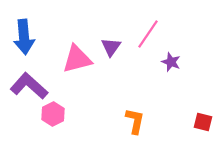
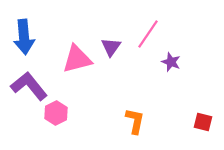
purple L-shape: rotated 9 degrees clockwise
pink hexagon: moved 3 px right, 1 px up
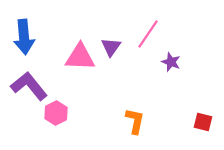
pink triangle: moved 3 px right, 2 px up; rotated 16 degrees clockwise
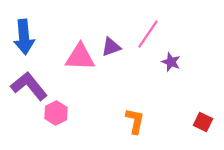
purple triangle: rotated 35 degrees clockwise
red square: rotated 12 degrees clockwise
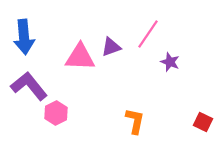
purple star: moved 1 px left
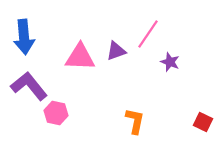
purple triangle: moved 5 px right, 4 px down
pink hexagon: rotated 20 degrees counterclockwise
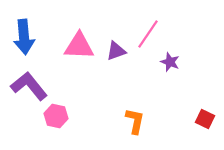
pink triangle: moved 1 px left, 11 px up
pink hexagon: moved 3 px down
red square: moved 2 px right, 3 px up
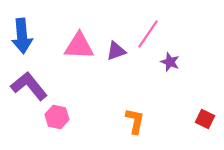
blue arrow: moved 2 px left, 1 px up
pink hexagon: moved 1 px right, 1 px down
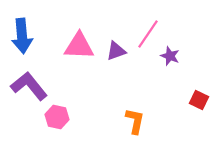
purple star: moved 6 px up
red square: moved 6 px left, 19 px up
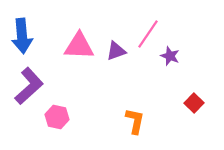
purple L-shape: rotated 87 degrees clockwise
red square: moved 5 px left, 3 px down; rotated 18 degrees clockwise
